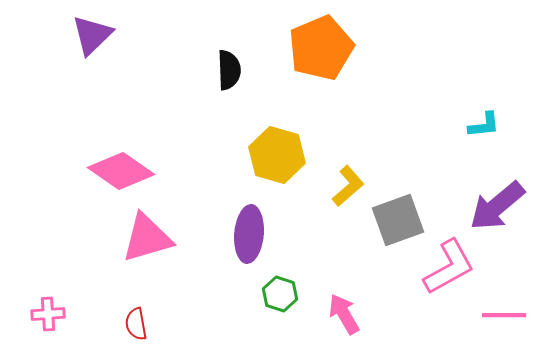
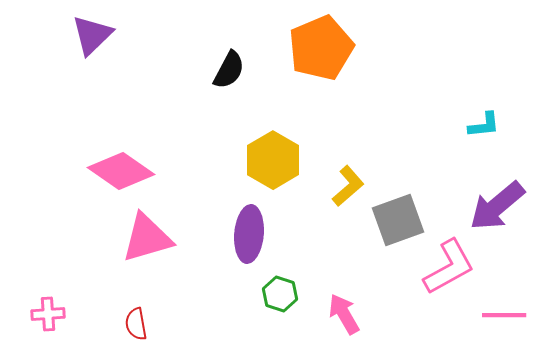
black semicircle: rotated 30 degrees clockwise
yellow hexagon: moved 4 px left, 5 px down; rotated 14 degrees clockwise
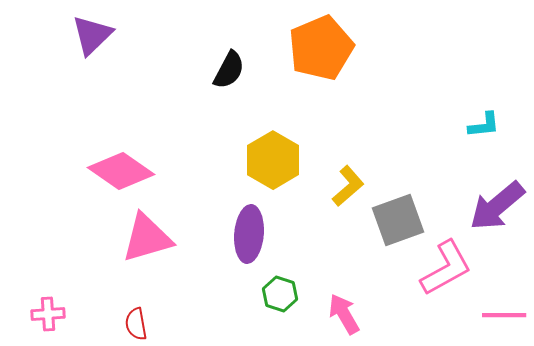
pink L-shape: moved 3 px left, 1 px down
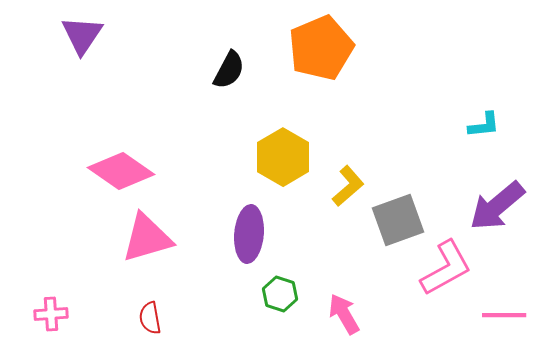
purple triangle: moved 10 px left; rotated 12 degrees counterclockwise
yellow hexagon: moved 10 px right, 3 px up
pink cross: moved 3 px right
red semicircle: moved 14 px right, 6 px up
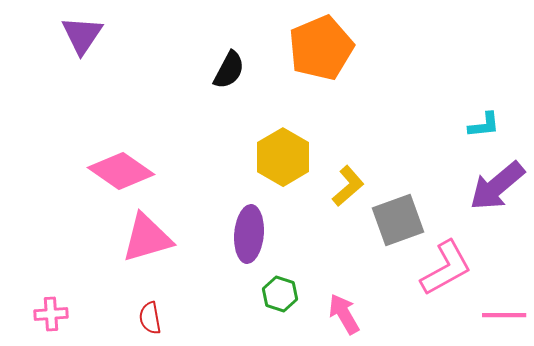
purple arrow: moved 20 px up
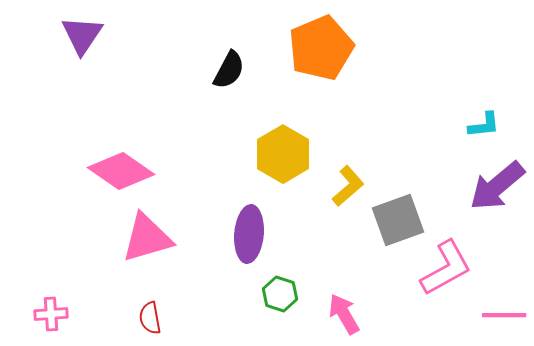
yellow hexagon: moved 3 px up
